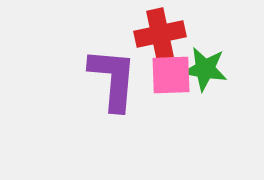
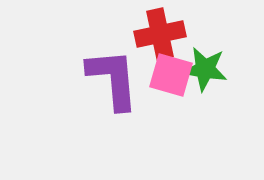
pink square: rotated 18 degrees clockwise
purple L-shape: rotated 10 degrees counterclockwise
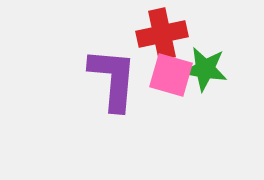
red cross: moved 2 px right
purple L-shape: rotated 10 degrees clockwise
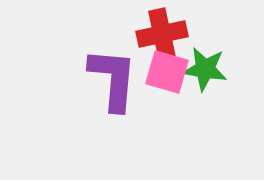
pink square: moved 4 px left, 3 px up
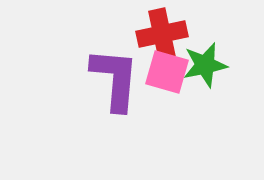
green star: moved 4 px up; rotated 21 degrees counterclockwise
purple L-shape: moved 2 px right
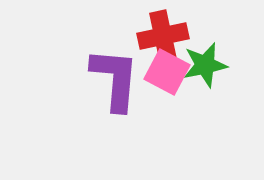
red cross: moved 1 px right, 2 px down
pink square: rotated 12 degrees clockwise
